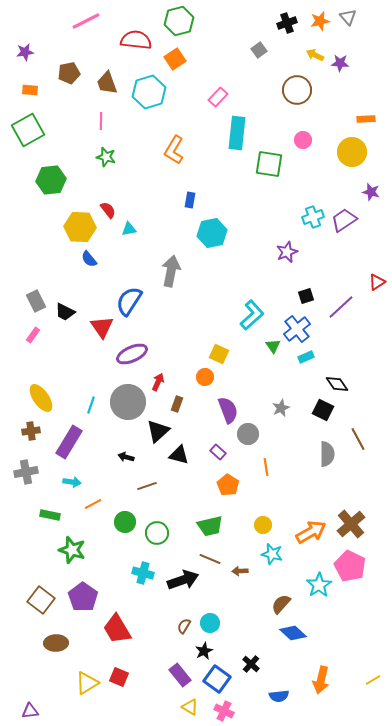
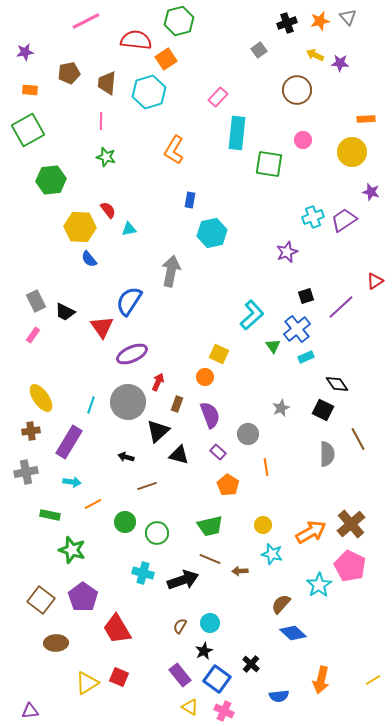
orange square at (175, 59): moved 9 px left
brown trapezoid at (107, 83): rotated 25 degrees clockwise
red triangle at (377, 282): moved 2 px left, 1 px up
purple semicircle at (228, 410): moved 18 px left, 5 px down
brown semicircle at (184, 626): moved 4 px left
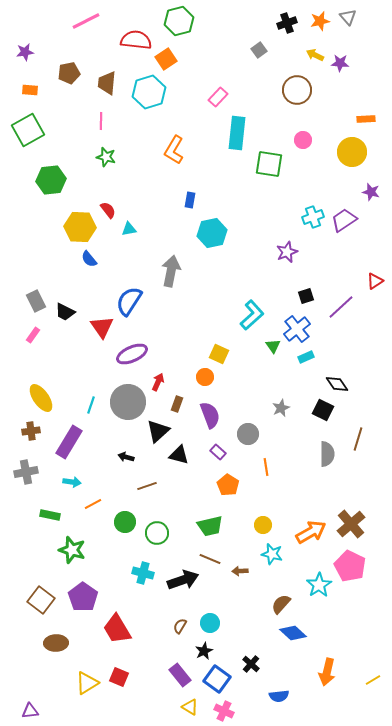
brown line at (358, 439): rotated 45 degrees clockwise
orange arrow at (321, 680): moved 6 px right, 8 px up
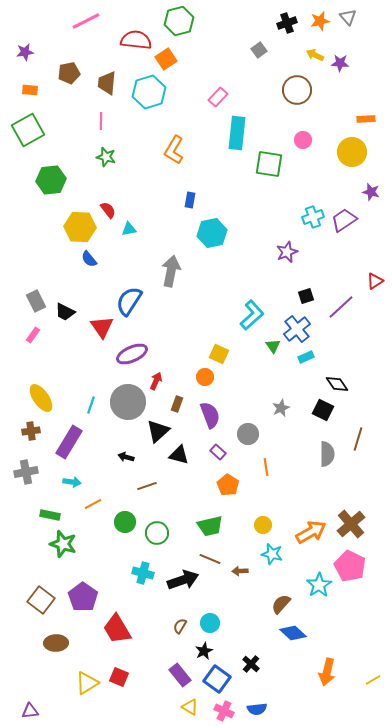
red arrow at (158, 382): moved 2 px left, 1 px up
green star at (72, 550): moved 9 px left, 6 px up
blue semicircle at (279, 696): moved 22 px left, 13 px down
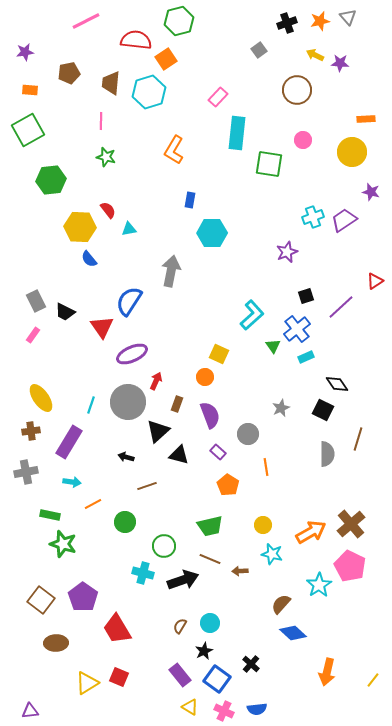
brown trapezoid at (107, 83): moved 4 px right
cyan hexagon at (212, 233): rotated 12 degrees clockwise
green circle at (157, 533): moved 7 px right, 13 px down
yellow line at (373, 680): rotated 21 degrees counterclockwise
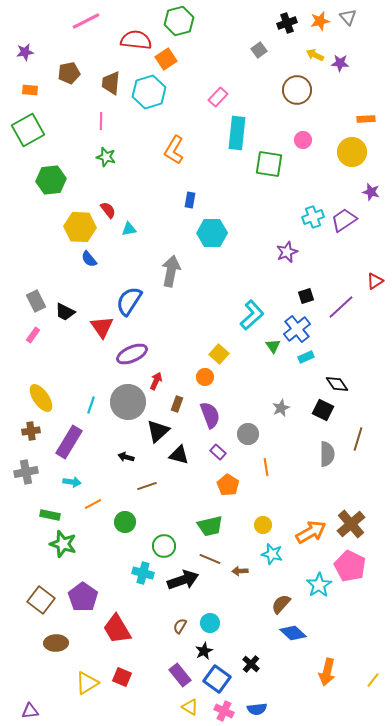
yellow square at (219, 354): rotated 18 degrees clockwise
red square at (119, 677): moved 3 px right
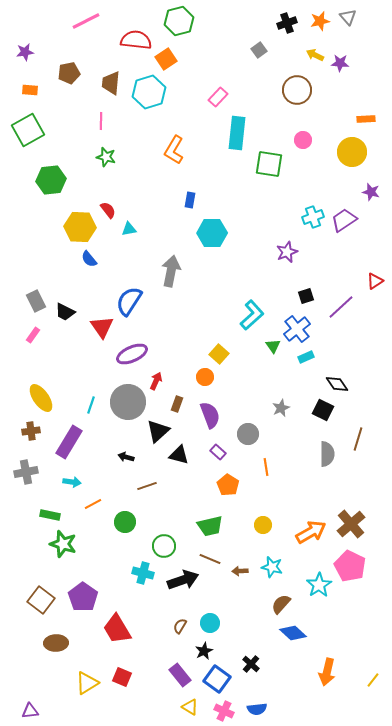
cyan star at (272, 554): moved 13 px down
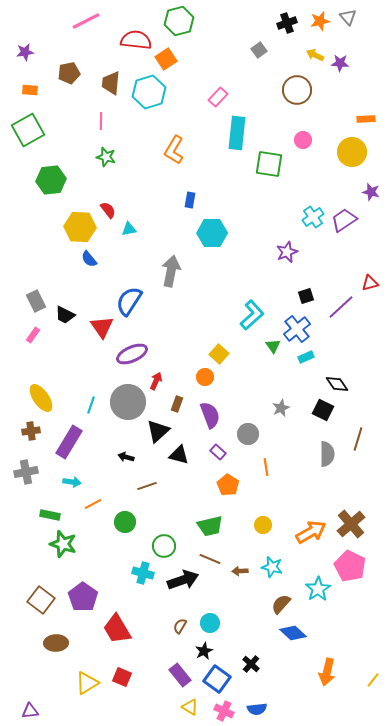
cyan cross at (313, 217): rotated 15 degrees counterclockwise
red triangle at (375, 281): moved 5 px left, 2 px down; rotated 18 degrees clockwise
black trapezoid at (65, 312): moved 3 px down
cyan star at (319, 585): moved 1 px left, 4 px down
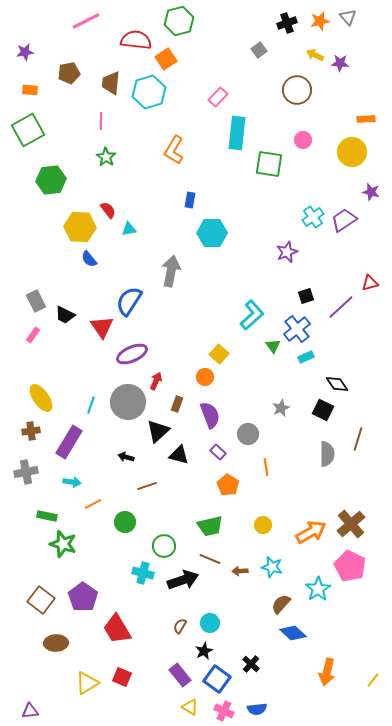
green star at (106, 157): rotated 18 degrees clockwise
green rectangle at (50, 515): moved 3 px left, 1 px down
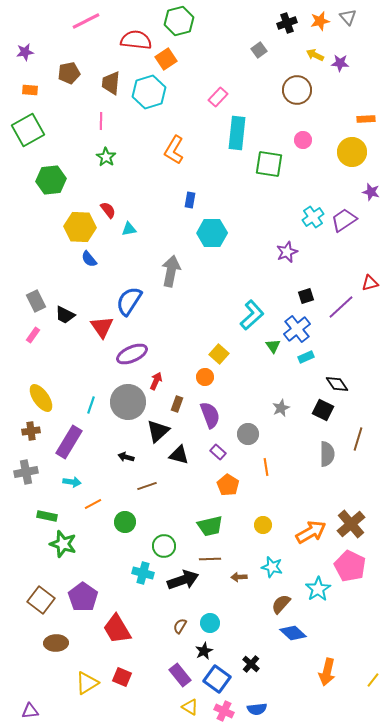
brown line at (210, 559): rotated 25 degrees counterclockwise
brown arrow at (240, 571): moved 1 px left, 6 px down
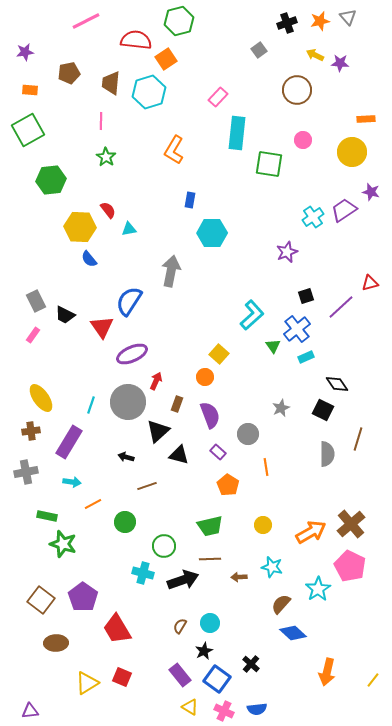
purple trapezoid at (344, 220): moved 10 px up
